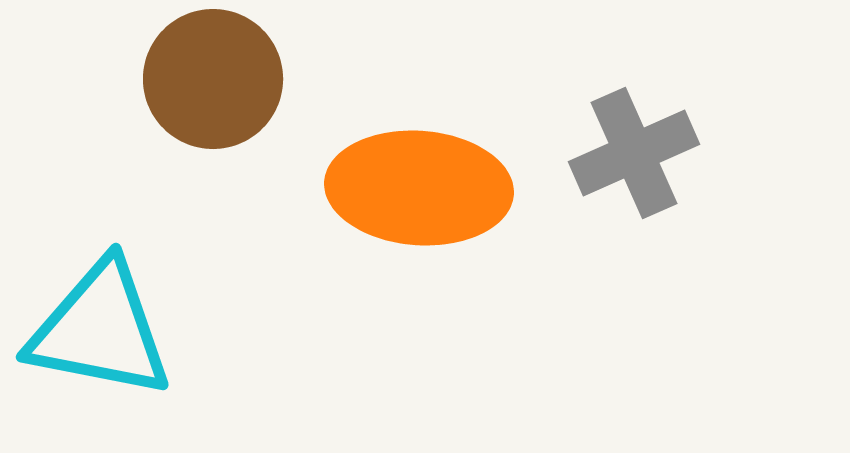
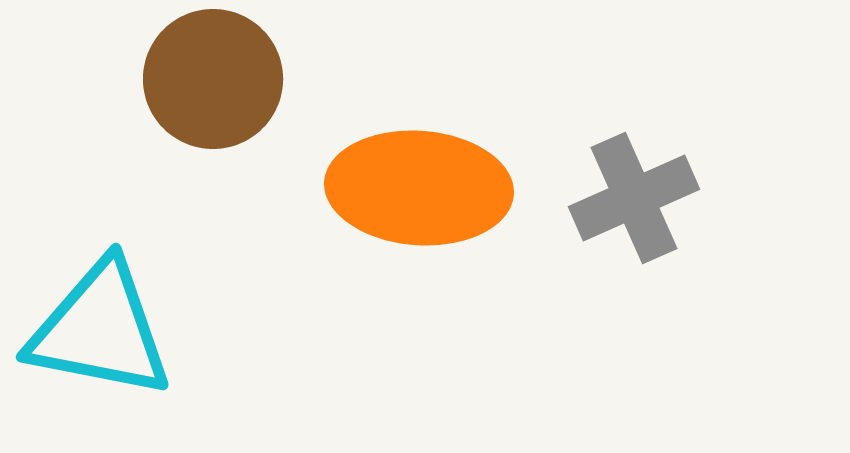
gray cross: moved 45 px down
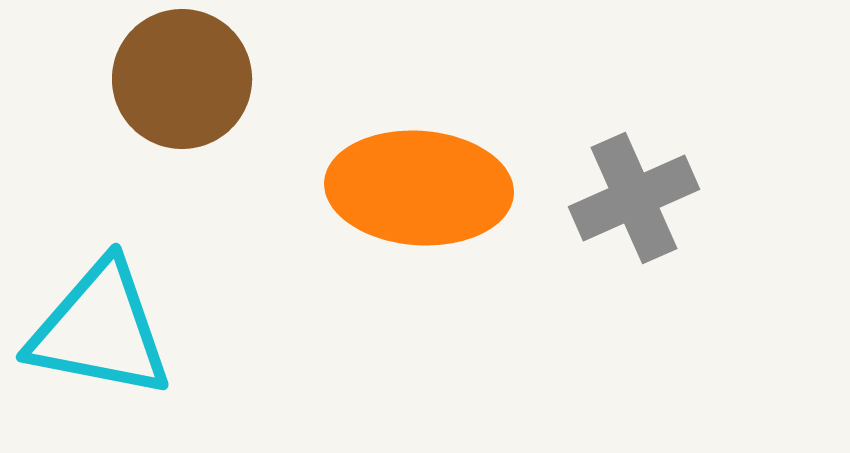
brown circle: moved 31 px left
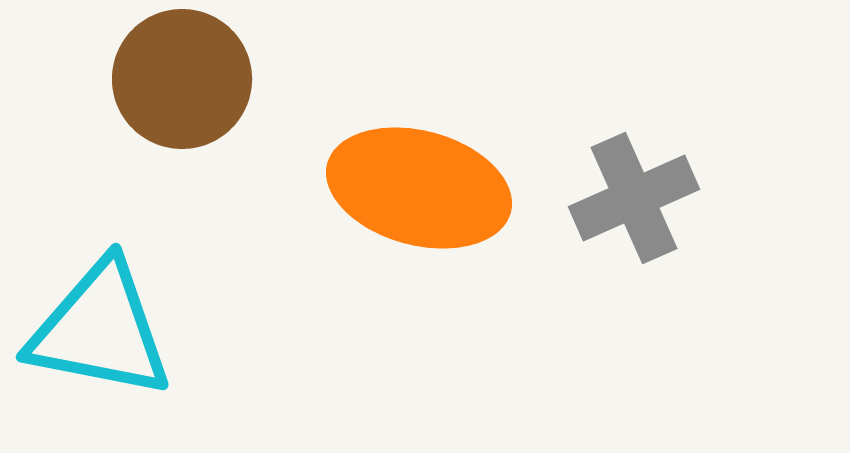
orange ellipse: rotated 11 degrees clockwise
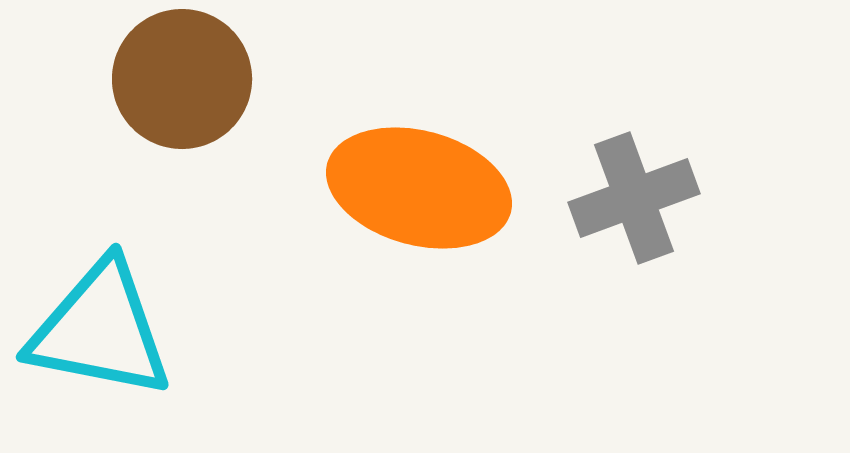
gray cross: rotated 4 degrees clockwise
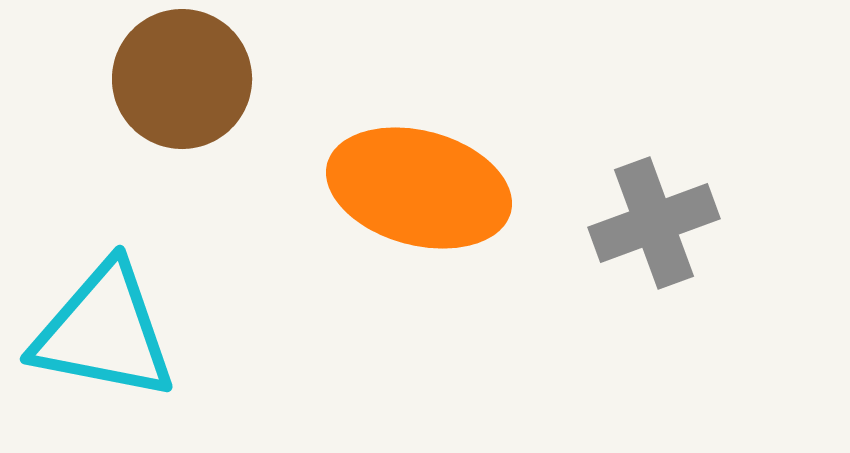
gray cross: moved 20 px right, 25 px down
cyan triangle: moved 4 px right, 2 px down
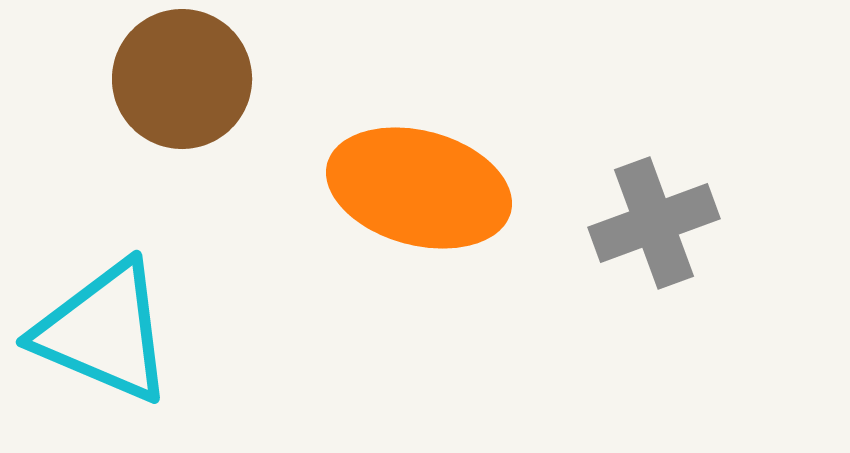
cyan triangle: rotated 12 degrees clockwise
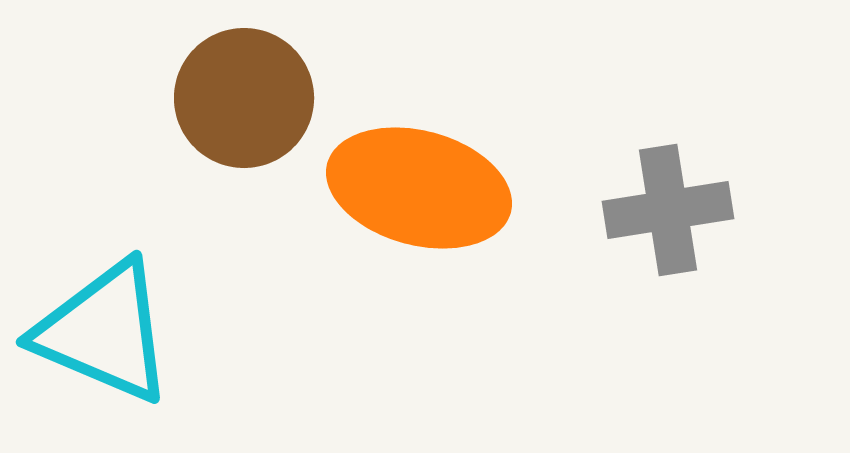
brown circle: moved 62 px right, 19 px down
gray cross: moved 14 px right, 13 px up; rotated 11 degrees clockwise
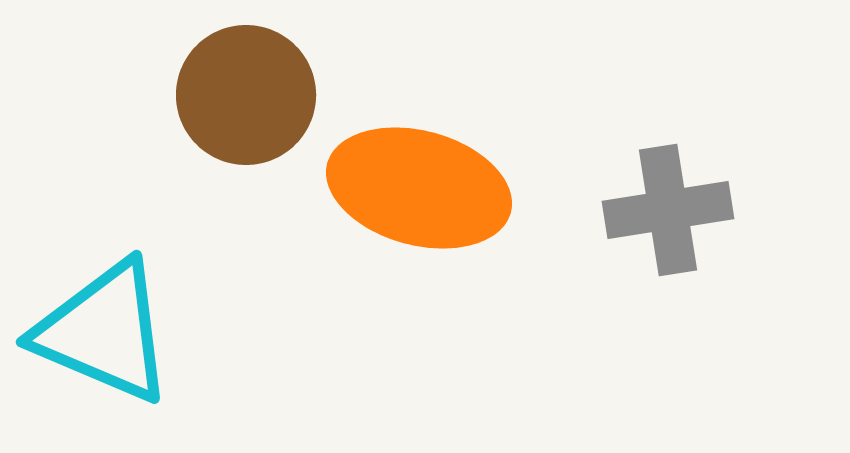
brown circle: moved 2 px right, 3 px up
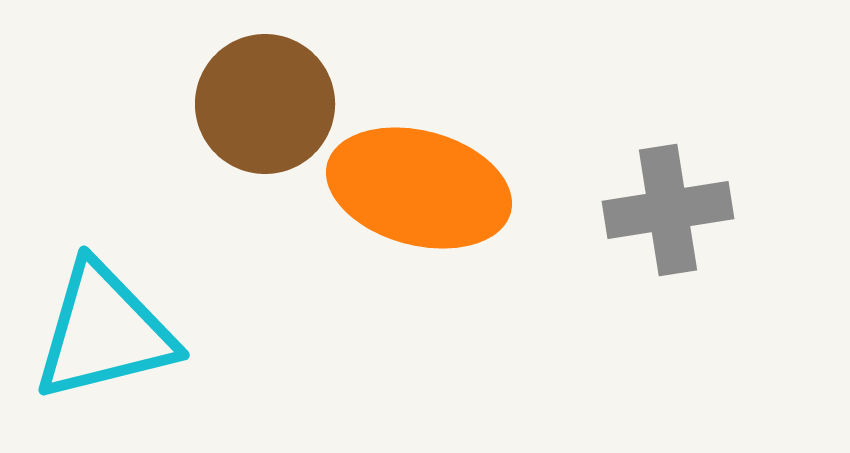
brown circle: moved 19 px right, 9 px down
cyan triangle: rotated 37 degrees counterclockwise
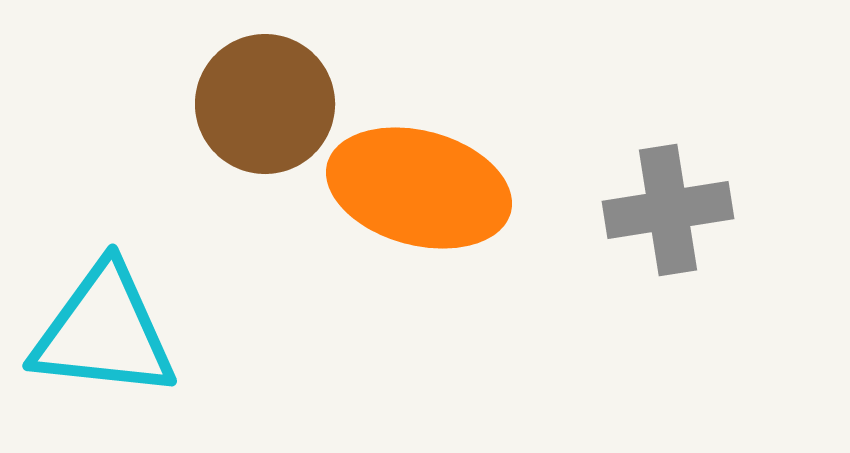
cyan triangle: rotated 20 degrees clockwise
